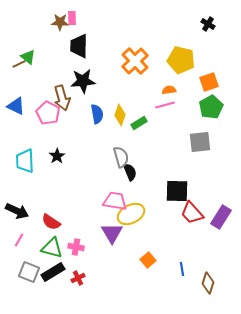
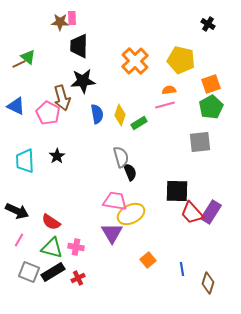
orange square at (209, 82): moved 2 px right, 2 px down
purple rectangle at (221, 217): moved 10 px left, 5 px up
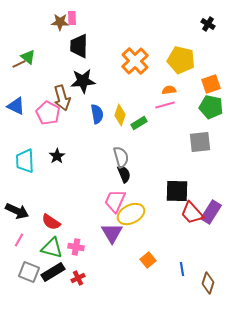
green pentagon at (211, 107): rotated 30 degrees counterclockwise
black semicircle at (130, 172): moved 6 px left, 2 px down
pink trapezoid at (115, 201): rotated 75 degrees counterclockwise
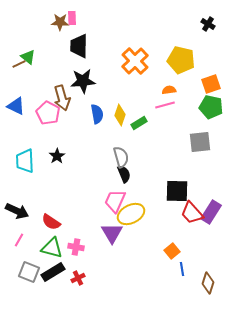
orange square at (148, 260): moved 24 px right, 9 px up
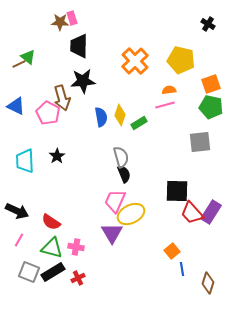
pink rectangle at (72, 18): rotated 16 degrees counterclockwise
blue semicircle at (97, 114): moved 4 px right, 3 px down
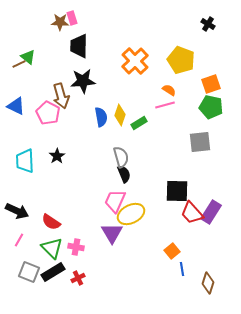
yellow pentagon at (181, 60): rotated 8 degrees clockwise
orange semicircle at (169, 90): rotated 40 degrees clockwise
brown arrow at (62, 98): moved 1 px left, 2 px up
green triangle at (52, 248): rotated 30 degrees clockwise
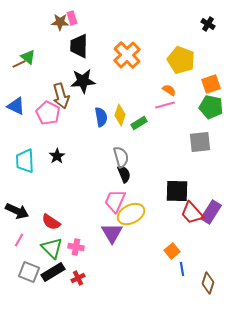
orange cross at (135, 61): moved 8 px left, 6 px up
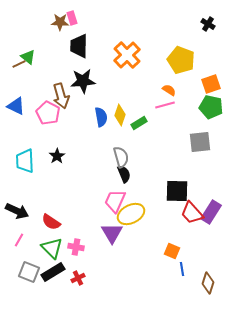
orange square at (172, 251): rotated 28 degrees counterclockwise
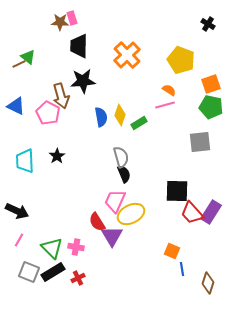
red semicircle at (51, 222): moved 46 px right; rotated 24 degrees clockwise
purple triangle at (112, 233): moved 3 px down
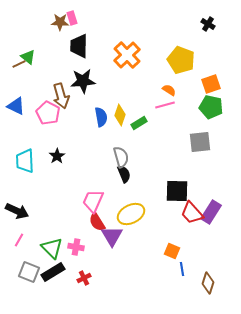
pink trapezoid at (115, 201): moved 22 px left
red cross at (78, 278): moved 6 px right
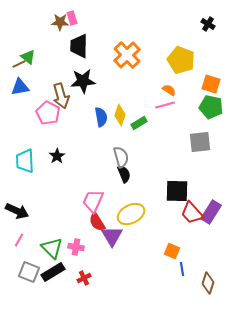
orange square at (211, 84): rotated 36 degrees clockwise
blue triangle at (16, 106): moved 4 px right, 19 px up; rotated 36 degrees counterclockwise
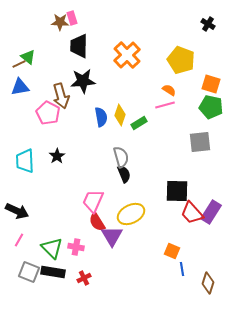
black rectangle at (53, 272): rotated 40 degrees clockwise
